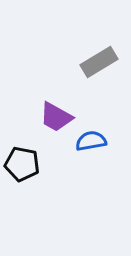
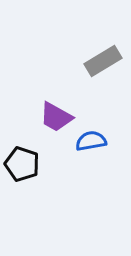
gray rectangle: moved 4 px right, 1 px up
black pentagon: rotated 8 degrees clockwise
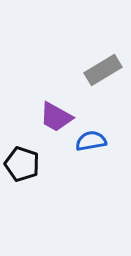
gray rectangle: moved 9 px down
